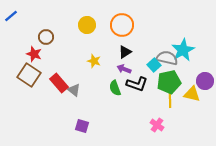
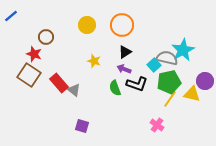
yellow line: rotated 36 degrees clockwise
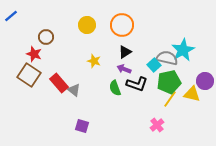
pink cross: rotated 16 degrees clockwise
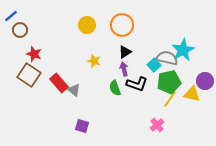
brown circle: moved 26 px left, 7 px up
purple arrow: rotated 56 degrees clockwise
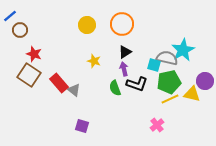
blue line: moved 1 px left
orange circle: moved 1 px up
cyan square: rotated 32 degrees counterclockwise
yellow line: rotated 30 degrees clockwise
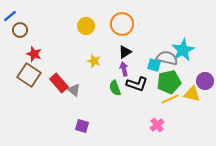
yellow circle: moved 1 px left, 1 px down
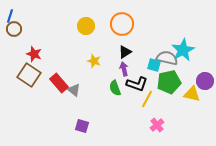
blue line: rotated 32 degrees counterclockwise
brown circle: moved 6 px left, 1 px up
yellow line: moved 23 px left; rotated 36 degrees counterclockwise
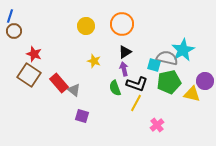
brown circle: moved 2 px down
yellow line: moved 11 px left, 4 px down
purple square: moved 10 px up
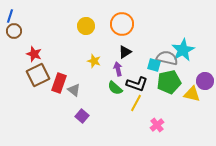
purple arrow: moved 6 px left
brown square: moved 9 px right; rotated 30 degrees clockwise
red rectangle: rotated 60 degrees clockwise
green semicircle: rotated 28 degrees counterclockwise
purple square: rotated 24 degrees clockwise
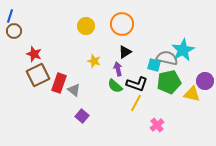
green semicircle: moved 2 px up
